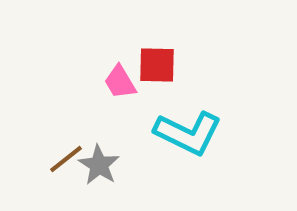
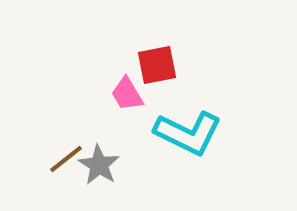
red square: rotated 12 degrees counterclockwise
pink trapezoid: moved 7 px right, 12 px down
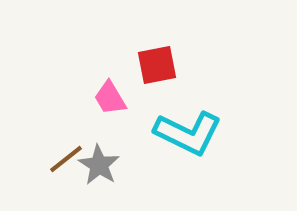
pink trapezoid: moved 17 px left, 4 px down
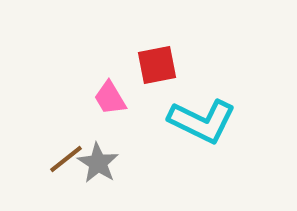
cyan L-shape: moved 14 px right, 12 px up
gray star: moved 1 px left, 2 px up
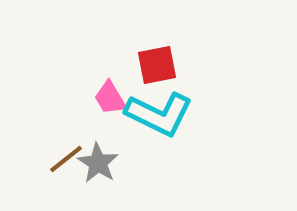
cyan L-shape: moved 43 px left, 7 px up
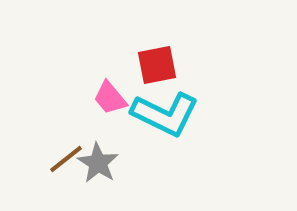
pink trapezoid: rotated 9 degrees counterclockwise
cyan L-shape: moved 6 px right
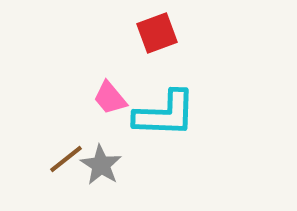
red square: moved 32 px up; rotated 9 degrees counterclockwise
cyan L-shape: rotated 24 degrees counterclockwise
gray star: moved 3 px right, 2 px down
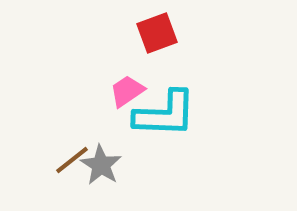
pink trapezoid: moved 17 px right, 7 px up; rotated 96 degrees clockwise
brown line: moved 6 px right, 1 px down
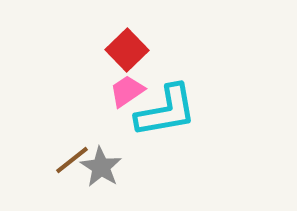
red square: moved 30 px left, 17 px down; rotated 24 degrees counterclockwise
cyan L-shape: moved 1 px right, 3 px up; rotated 12 degrees counterclockwise
gray star: moved 2 px down
